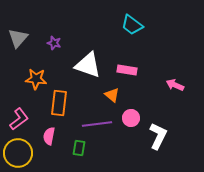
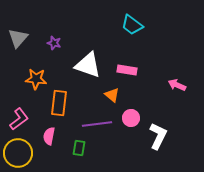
pink arrow: moved 2 px right
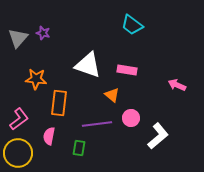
purple star: moved 11 px left, 10 px up
white L-shape: rotated 24 degrees clockwise
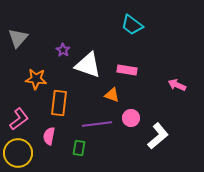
purple star: moved 20 px right, 17 px down; rotated 16 degrees clockwise
orange triangle: rotated 21 degrees counterclockwise
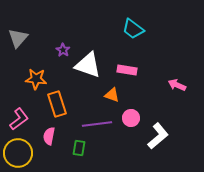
cyan trapezoid: moved 1 px right, 4 px down
orange rectangle: moved 2 px left, 1 px down; rotated 25 degrees counterclockwise
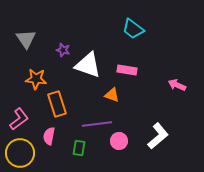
gray triangle: moved 8 px right, 1 px down; rotated 15 degrees counterclockwise
purple star: rotated 16 degrees counterclockwise
pink circle: moved 12 px left, 23 px down
yellow circle: moved 2 px right
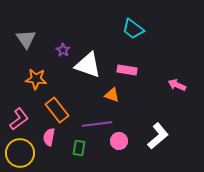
purple star: rotated 16 degrees clockwise
orange rectangle: moved 6 px down; rotated 20 degrees counterclockwise
pink semicircle: moved 1 px down
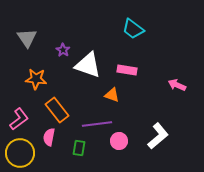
gray triangle: moved 1 px right, 1 px up
